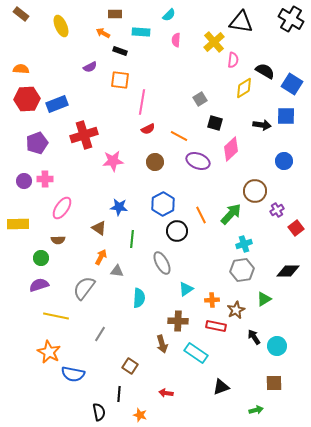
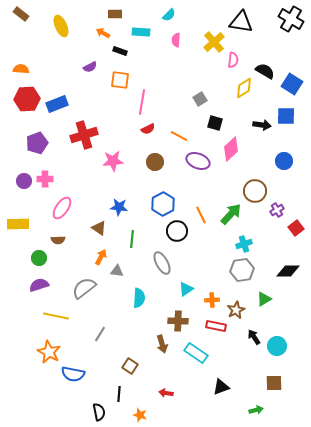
green circle at (41, 258): moved 2 px left
gray semicircle at (84, 288): rotated 15 degrees clockwise
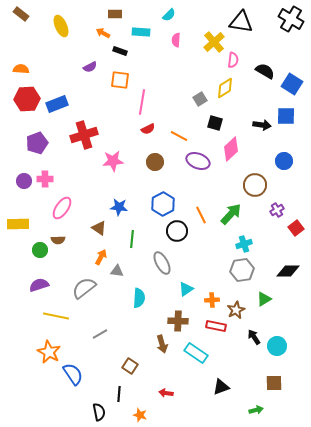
yellow diamond at (244, 88): moved 19 px left
brown circle at (255, 191): moved 6 px up
green circle at (39, 258): moved 1 px right, 8 px up
gray line at (100, 334): rotated 28 degrees clockwise
blue semicircle at (73, 374): rotated 135 degrees counterclockwise
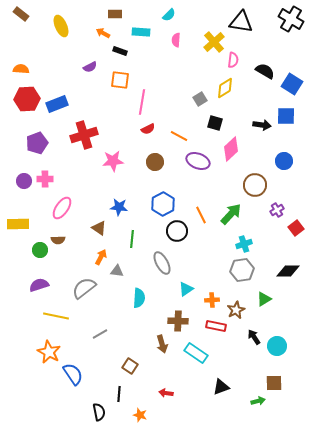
green arrow at (256, 410): moved 2 px right, 9 px up
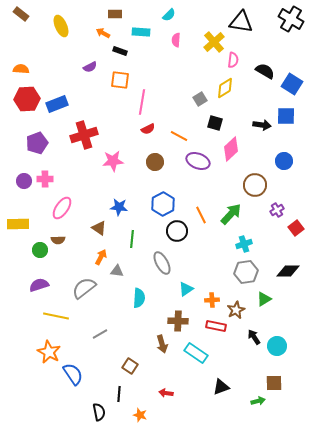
gray hexagon at (242, 270): moved 4 px right, 2 px down
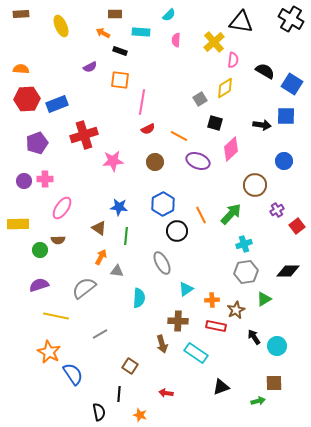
brown rectangle at (21, 14): rotated 42 degrees counterclockwise
red square at (296, 228): moved 1 px right, 2 px up
green line at (132, 239): moved 6 px left, 3 px up
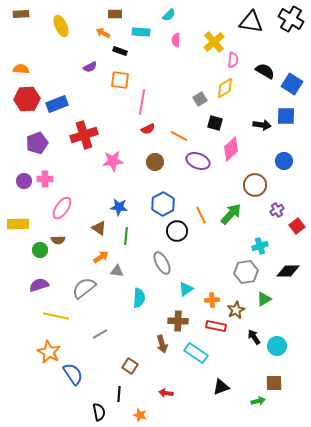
black triangle at (241, 22): moved 10 px right
cyan cross at (244, 244): moved 16 px right, 2 px down
orange arrow at (101, 257): rotated 28 degrees clockwise
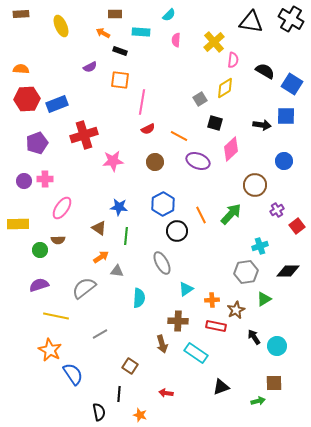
orange star at (49, 352): moved 1 px right, 2 px up
